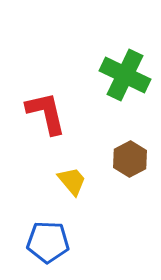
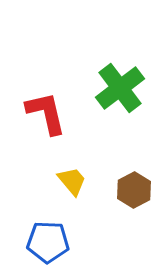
green cross: moved 5 px left, 13 px down; rotated 27 degrees clockwise
brown hexagon: moved 4 px right, 31 px down
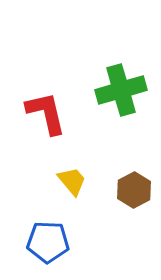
green cross: moved 1 px right, 2 px down; rotated 21 degrees clockwise
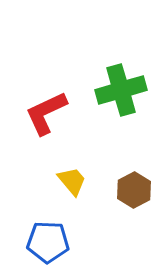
red L-shape: rotated 102 degrees counterclockwise
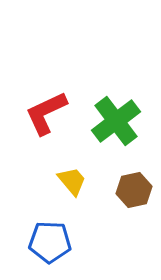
green cross: moved 5 px left, 31 px down; rotated 21 degrees counterclockwise
brown hexagon: rotated 16 degrees clockwise
blue pentagon: moved 2 px right
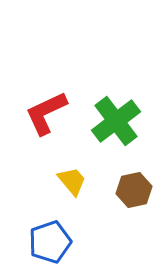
blue pentagon: rotated 21 degrees counterclockwise
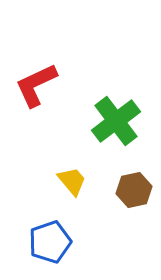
red L-shape: moved 10 px left, 28 px up
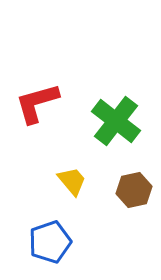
red L-shape: moved 1 px right, 18 px down; rotated 9 degrees clockwise
green cross: rotated 15 degrees counterclockwise
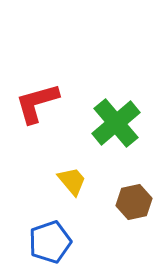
green cross: moved 2 px down; rotated 12 degrees clockwise
brown hexagon: moved 12 px down
